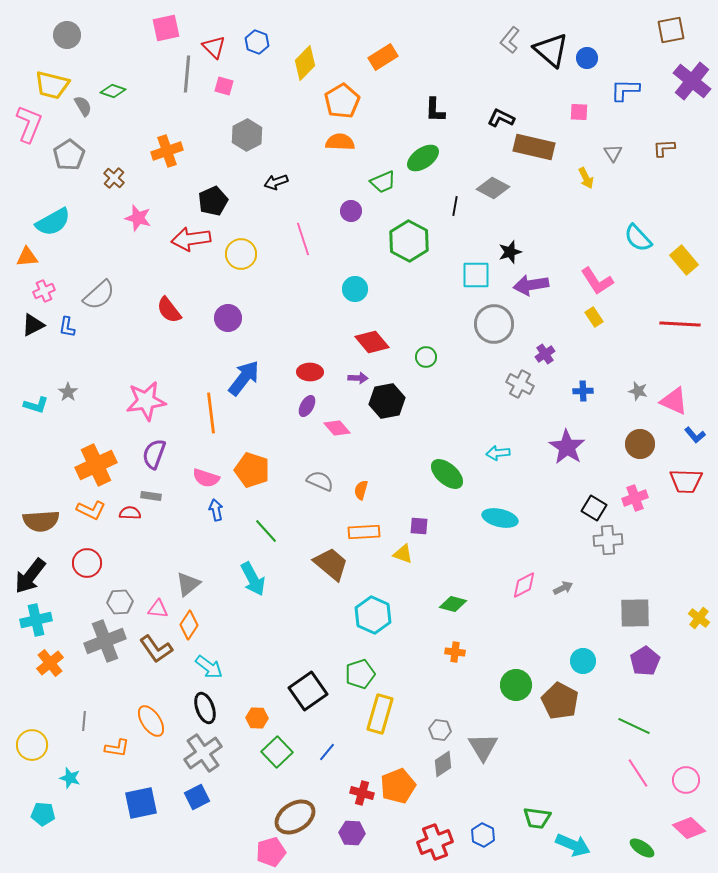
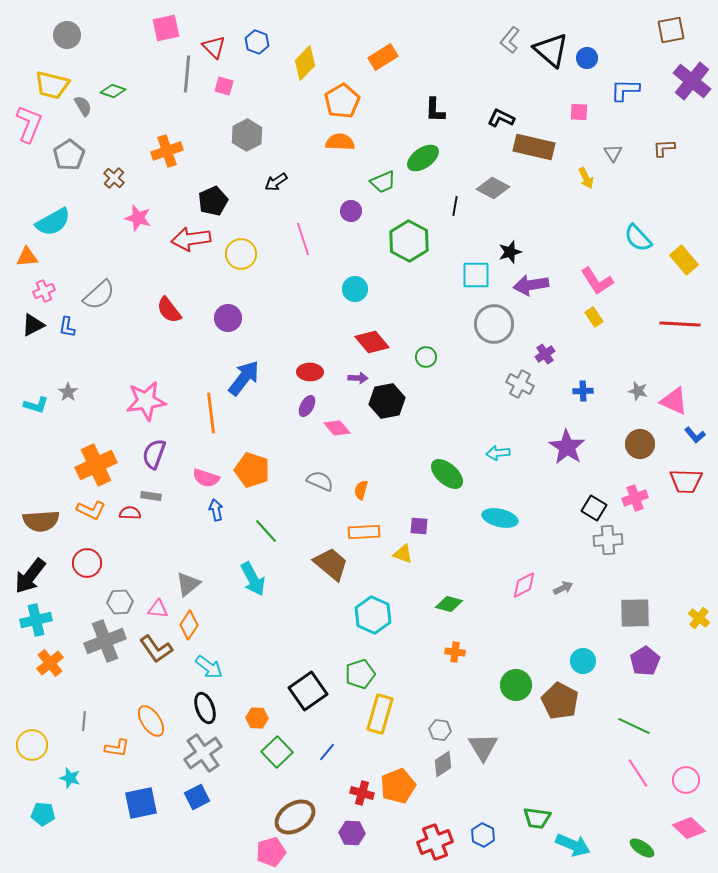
black arrow at (276, 182): rotated 15 degrees counterclockwise
green diamond at (453, 604): moved 4 px left
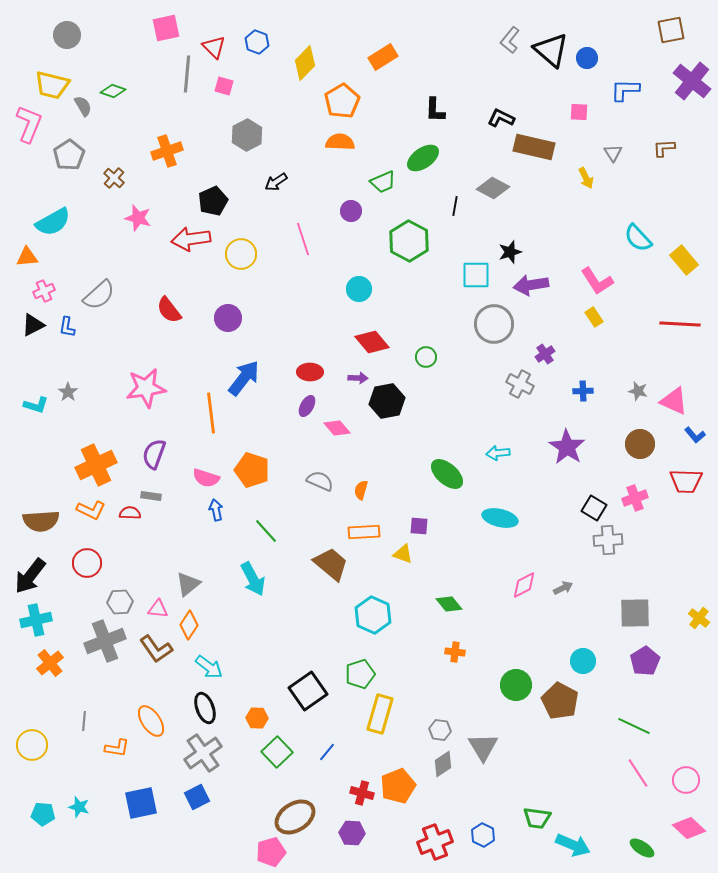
cyan circle at (355, 289): moved 4 px right
pink star at (146, 401): moved 13 px up
green diamond at (449, 604): rotated 36 degrees clockwise
cyan star at (70, 778): moved 9 px right, 29 px down
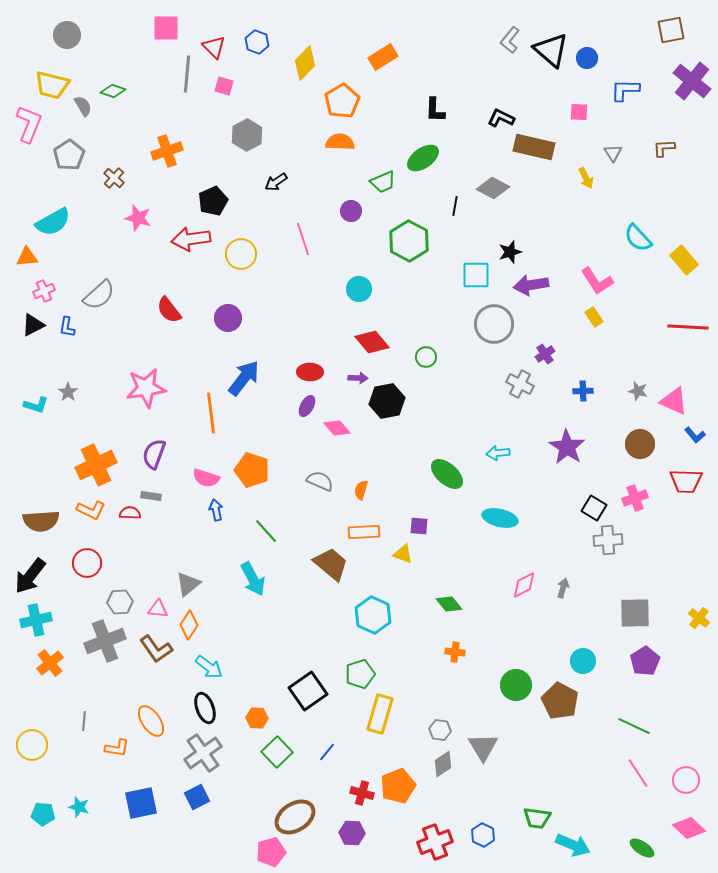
pink square at (166, 28): rotated 12 degrees clockwise
red line at (680, 324): moved 8 px right, 3 px down
gray arrow at (563, 588): rotated 48 degrees counterclockwise
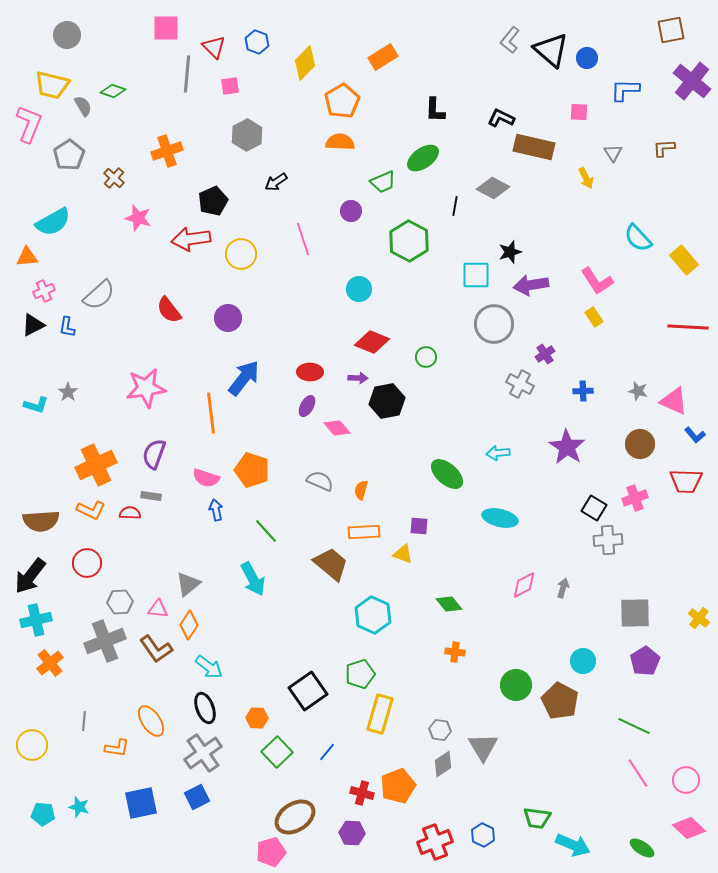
pink square at (224, 86): moved 6 px right; rotated 24 degrees counterclockwise
red diamond at (372, 342): rotated 28 degrees counterclockwise
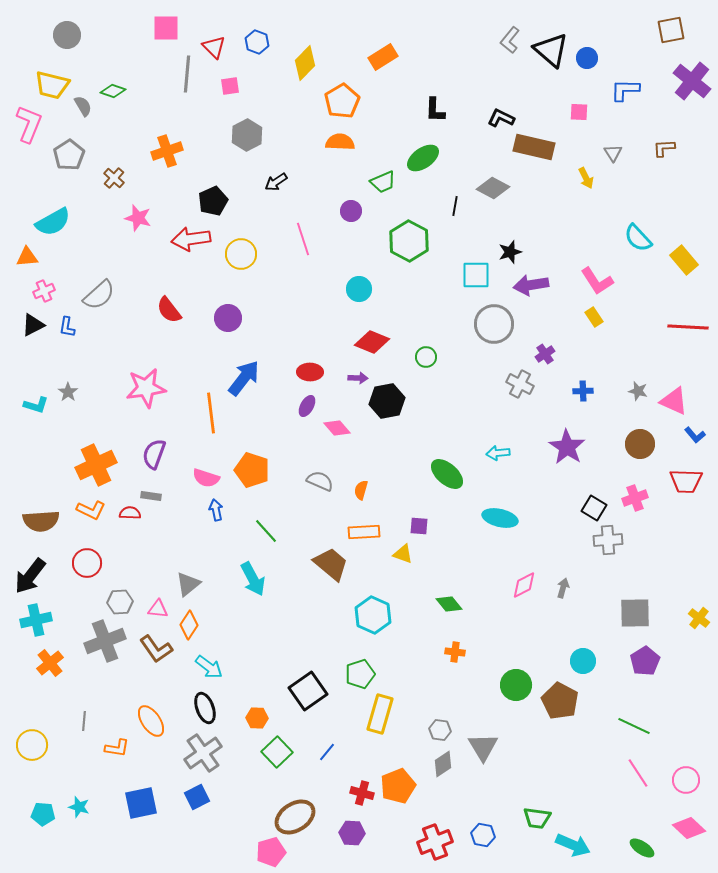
blue hexagon at (483, 835): rotated 15 degrees counterclockwise
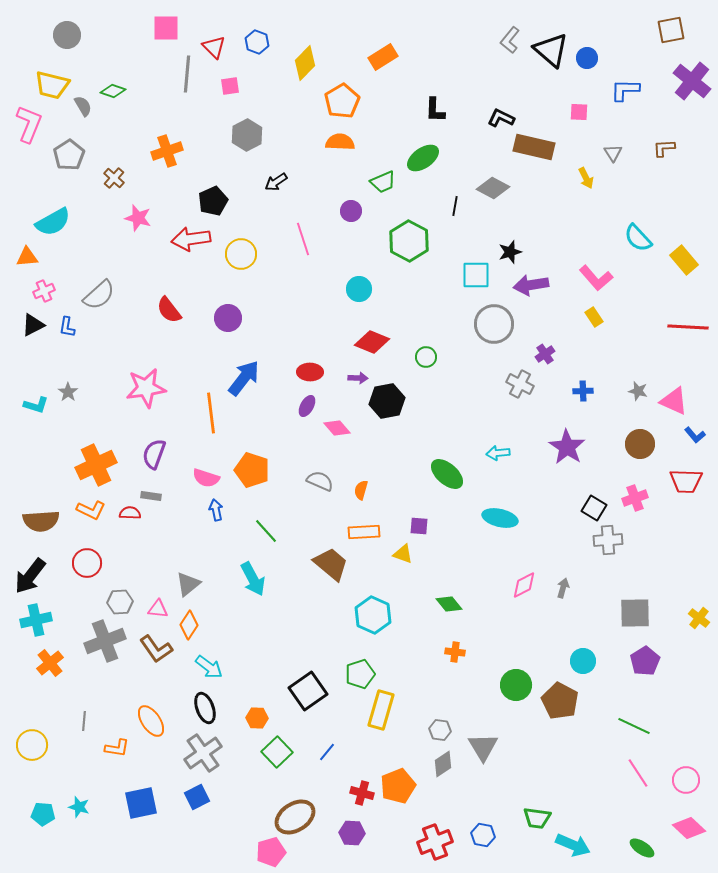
pink L-shape at (597, 281): moved 1 px left, 3 px up; rotated 8 degrees counterclockwise
yellow rectangle at (380, 714): moved 1 px right, 4 px up
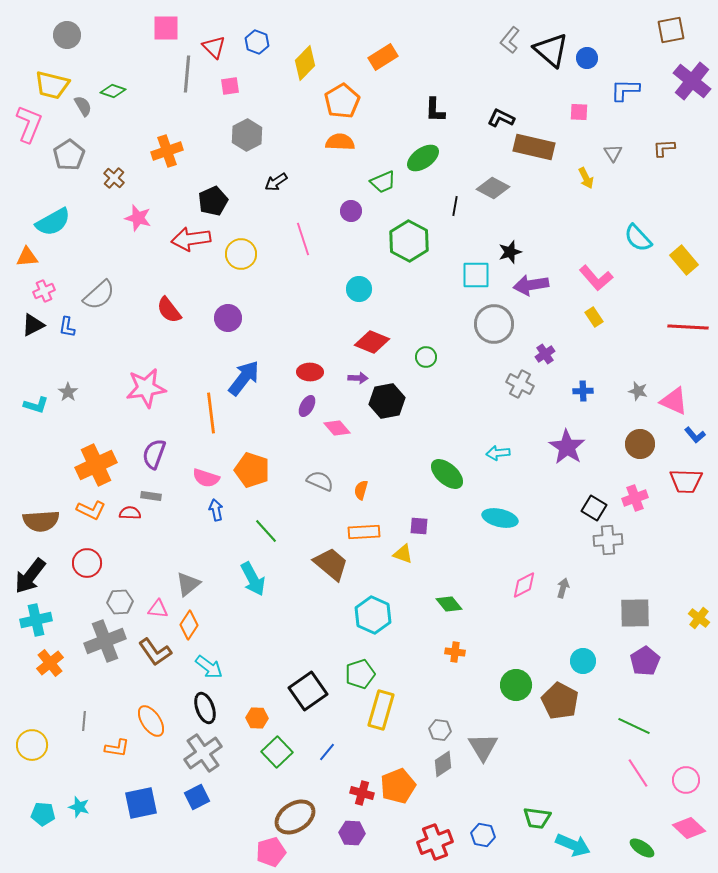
brown L-shape at (156, 649): moved 1 px left, 3 px down
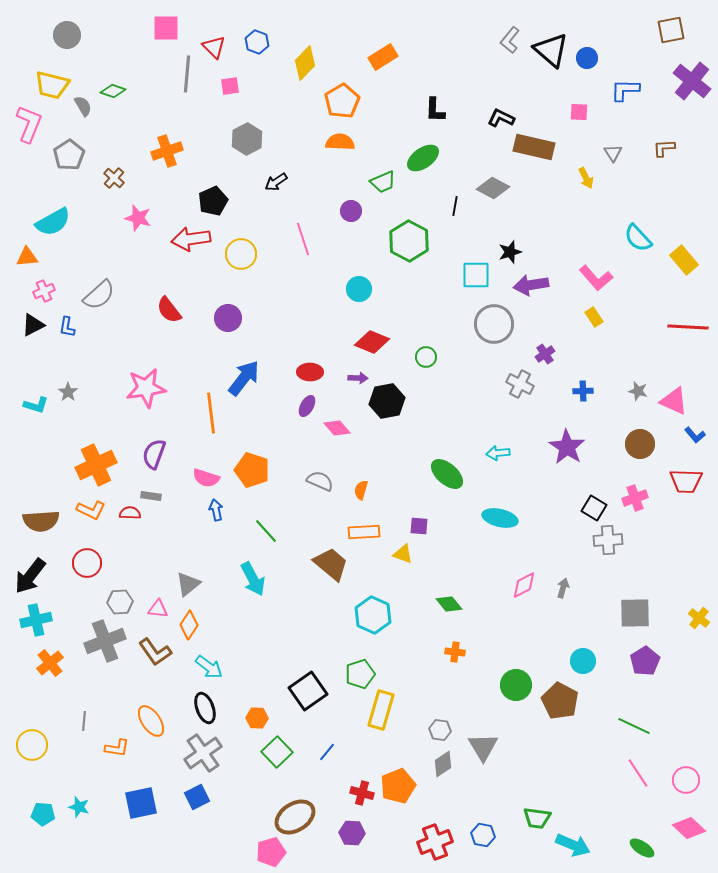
gray hexagon at (247, 135): moved 4 px down
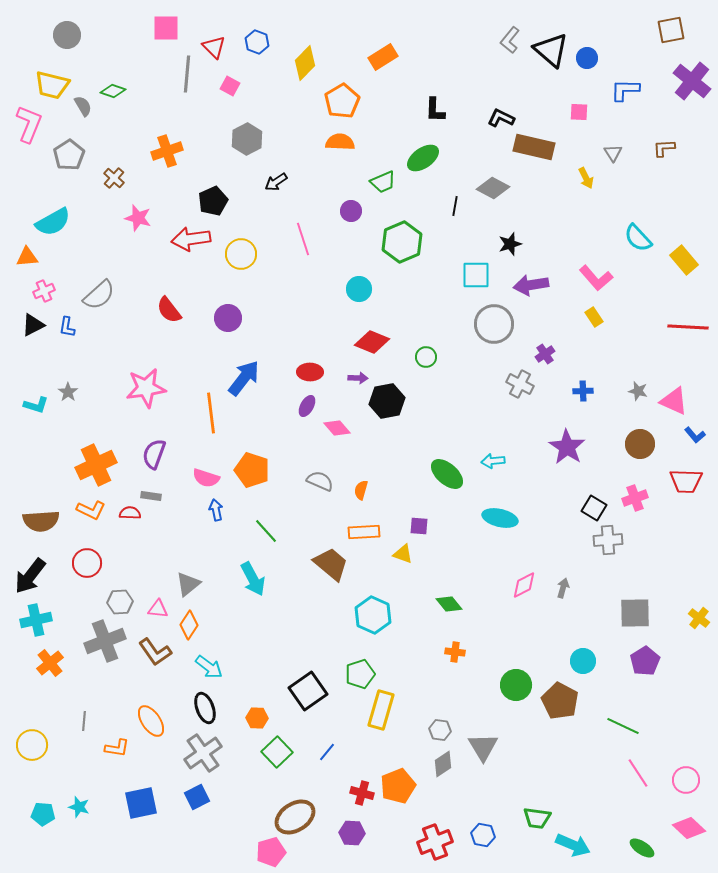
pink square at (230, 86): rotated 36 degrees clockwise
green hexagon at (409, 241): moved 7 px left, 1 px down; rotated 9 degrees clockwise
black star at (510, 252): moved 8 px up
cyan arrow at (498, 453): moved 5 px left, 8 px down
green line at (634, 726): moved 11 px left
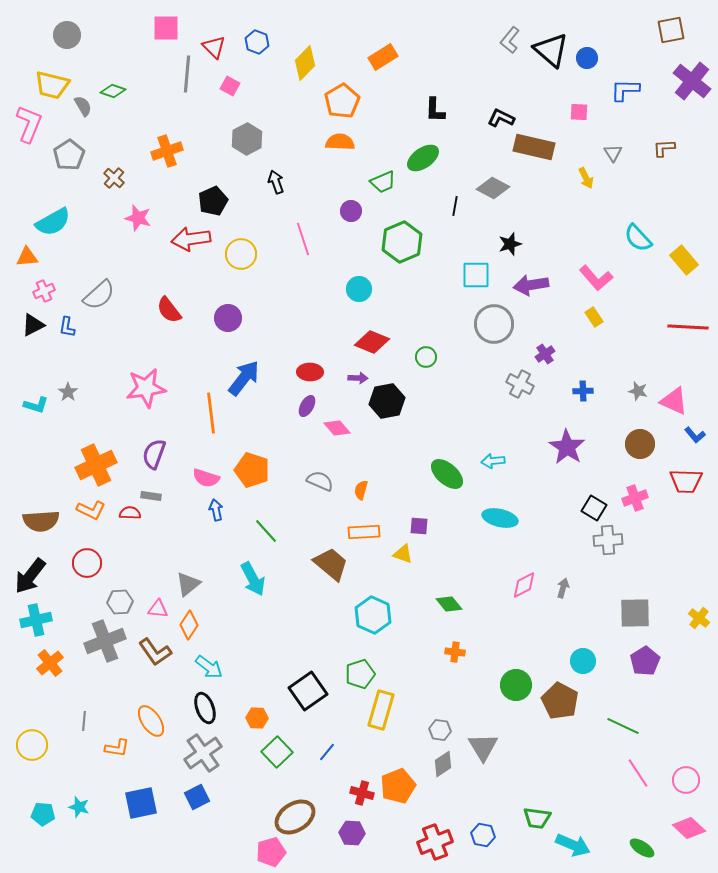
black arrow at (276, 182): rotated 105 degrees clockwise
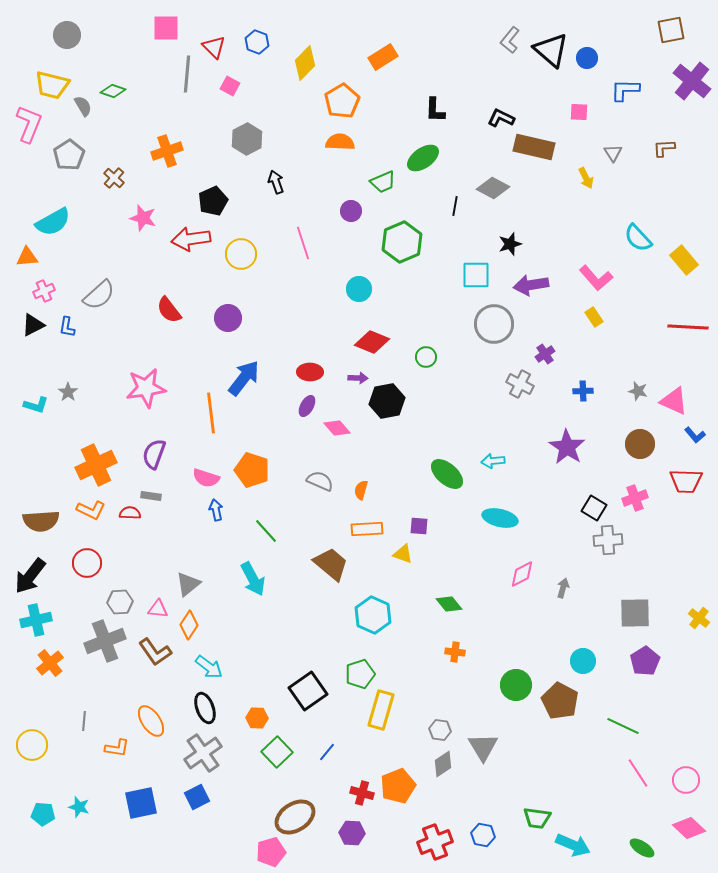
pink star at (138, 218): moved 5 px right
pink line at (303, 239): moved 4 px down
orange rectangle at (364, 532): moved 3 px right, 3 px up
pink diamond at (524, 585): moved 2 px left, 11 px up
